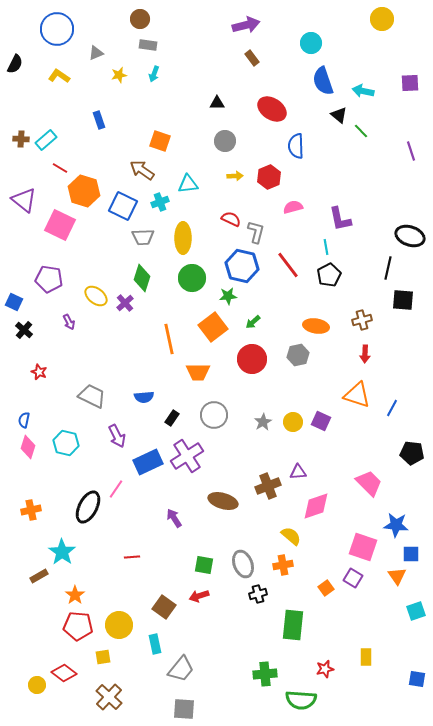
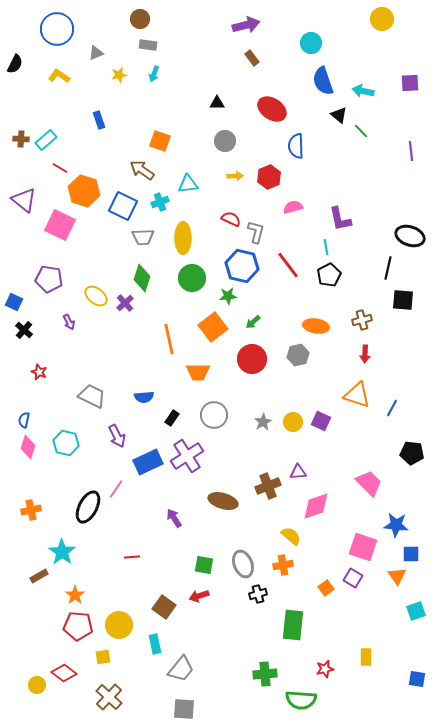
purple line at (411, 151): rotated 12 degrees clockwise
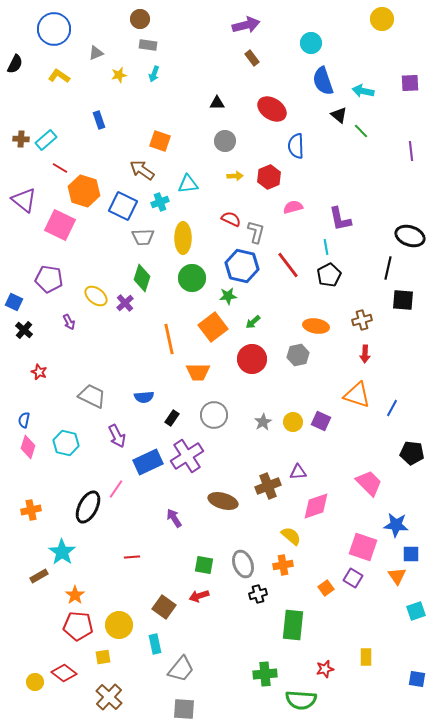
blue circle at (57, 29): moved 3 px left
yellow circle at (37, 685): moved 2 px left, 3 px up
